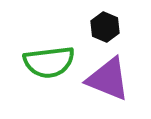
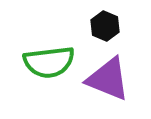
black hexagon: moved 1 px up
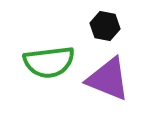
black hexagon: rotated 12 degrees counterclockwise
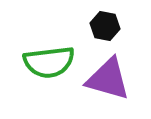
purple triangle: rotated 6 degrees counterclockwise
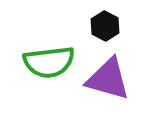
black hexagon: rotated 16 degrees clockwise
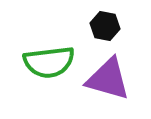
black hexagon: rotated 16 degrees counterclockwise
